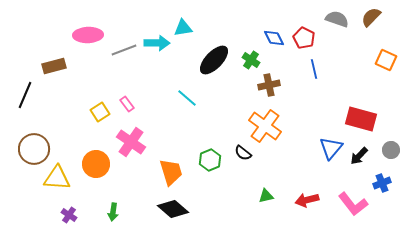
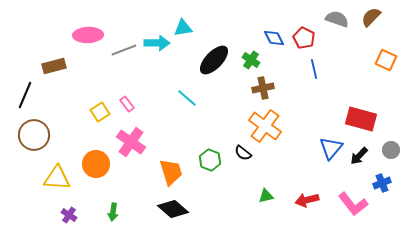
brown cross: moved 6 px left, 3 px down
brown circle: moved 14 px up
green hexagon: rotated 15 degrees counterclockwise
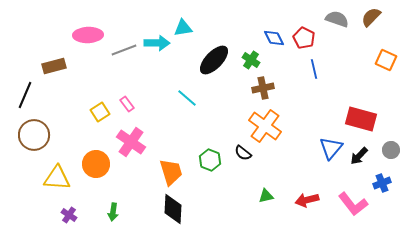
black diamond: rotated 52 degrees clockwise
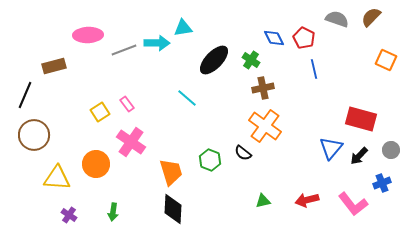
green triangle: moved 3 px left, 5 px down
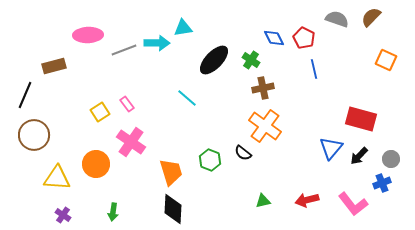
gray circle: moved 9 px down
purple cross: moved 6 px left
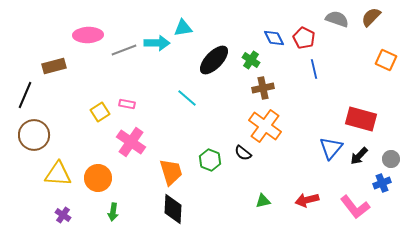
pink rectangle: rotated 42 degrees counterclockwise
orange circle: moved 2 px right, 14 px down
yellow triangle: moved 1 px right, 4 px up
pink L-shape: moved 2 px right, 3 px down
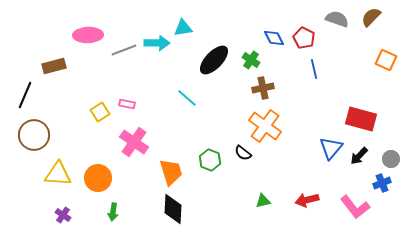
pink cross: moved 3 px right
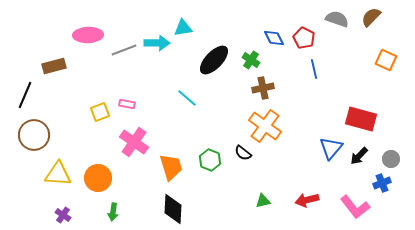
yellow square: rotated 12 degrees clockwise
orange trapezoid: moved 5 px up
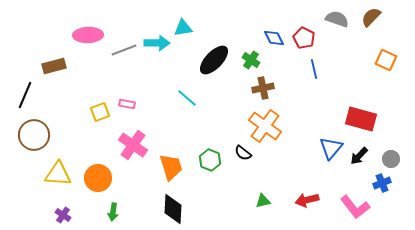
pink cross: moved 1 px left, 3 px down
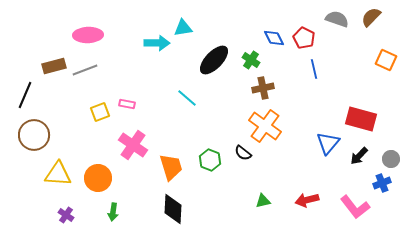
gray line: moved 39 px left, 20 px down
blue triangle: moved 3 px left, 5 px up
purple cross: moved 3 px right
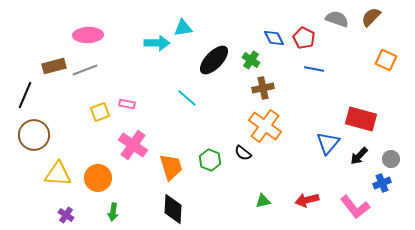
blue line: rotated 66 degrees counterclockwise
